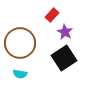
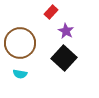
red rectangle: moved 1 px left, 3 px up
purple star: moved 1 px right, 1 px up
black square: rotated 15 degrees counterclockwise
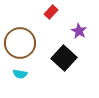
purple star: moved 13 px right
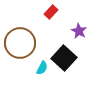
cyan semicircle: moved 22 px right, 6 px up; rotated 72 degrees counterclockwise
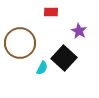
red rectangle: rotated 48 degrees clockwise
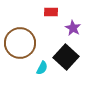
purple star: moved 6 px left, 3 px up
black square: moved 2 px right, 1 px up
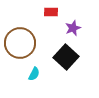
purple star: rotated 21 degrees clockwise
cyan semicircle: moved 8 px left, 6 px down
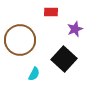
purple star: moved 2 px right, 1 px down
brown circle: moved 3 px up
black square: moved 2 px left, 2 px down
